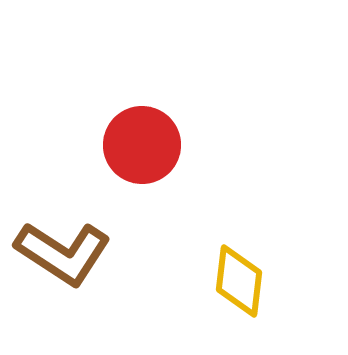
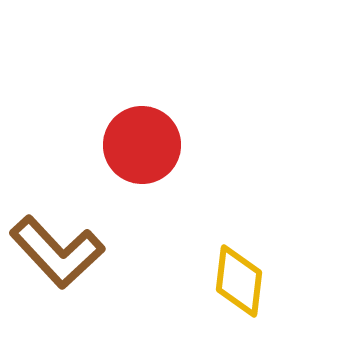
brown L-shape: moved 6 px left, 1 px up; rotated 14 degrees clockwise
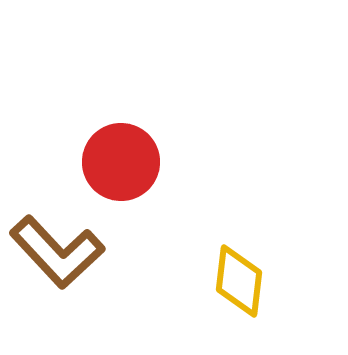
red circle: moved 21 px left, 17 px down
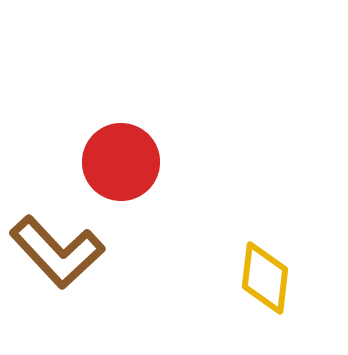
yellow diamond: moved 26 px right, 3 px up
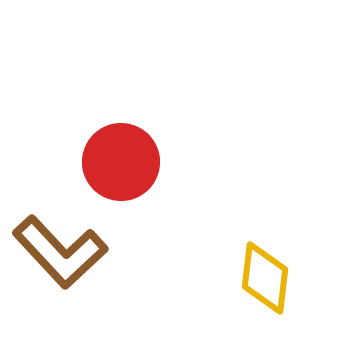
brown L-shape: moved 3 px right
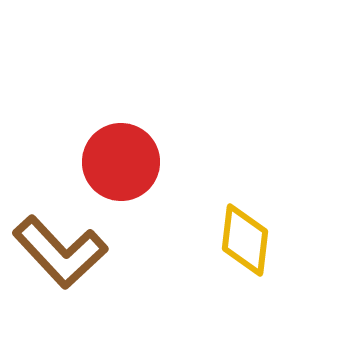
yellow diamond: moved 20 px left, 38 px up
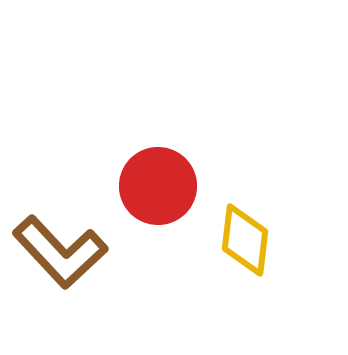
red circle: moved 37 px right, 24 px down
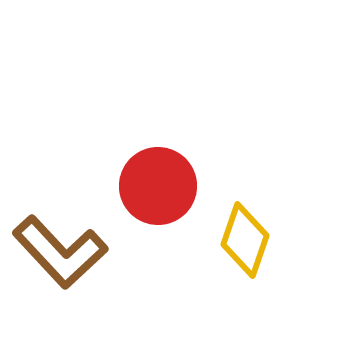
yellow diamond: rotated 12 degrees clockwise
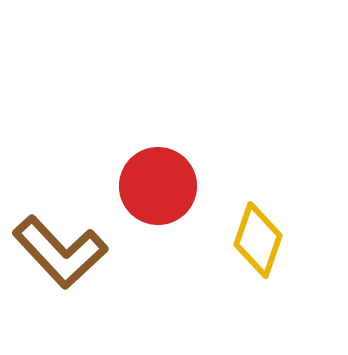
yellow diamond: moved 13 px right
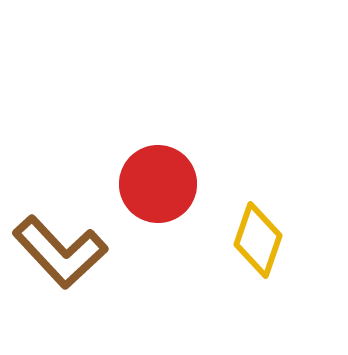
red circle: moved 2 px up
